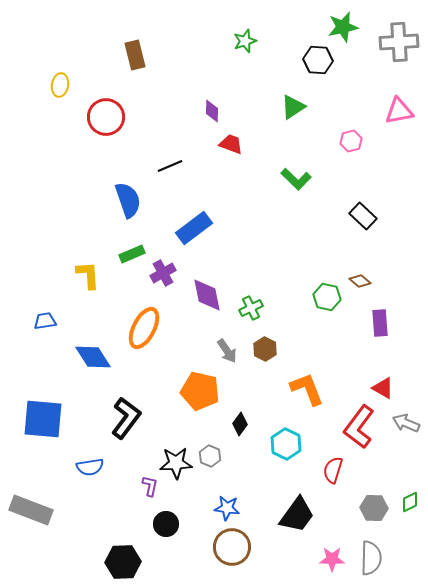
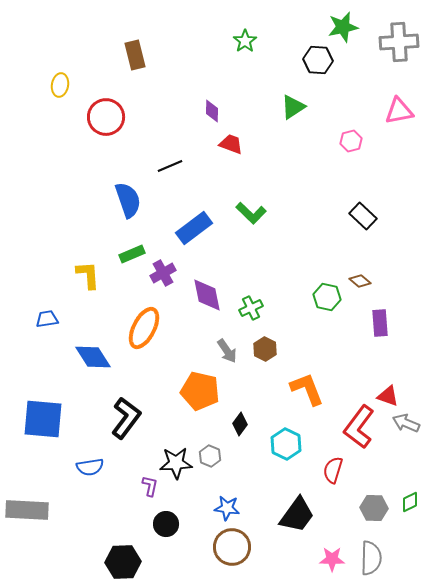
green star at (245, 41): rotated 15 degrees counterclockwise
green L-shape at (296, 179): moved 45 px left, 34 px down
blue trapezoid at (45, 321): moved 2 px right, 2 px up
red triangle at (383, 388): moved 5 px right, 8 px down; rotated 10 degrees counterclockwise
gray rectangle at (31, 510): moved 4 px left; rotated 18 degrees counterclockwise
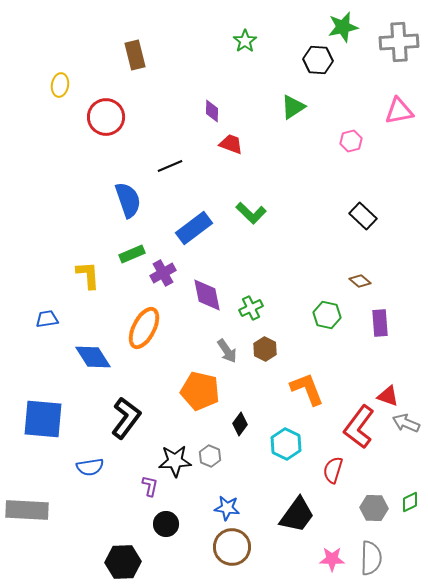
green hexagon at (327, 297): moved 18 px down
black star at (176, 463): moved 1 px left, 2 px up
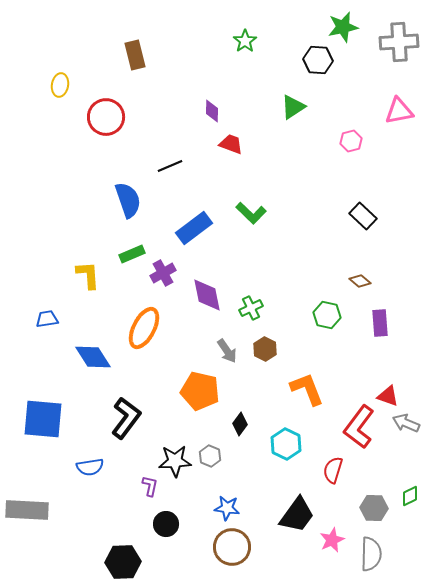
green diamond at (410, 502): moved 6 px up
gray semicircle at (371, 558): moved 4 px up
pink star at (332, 559): moved 19 px up; rotated 25 degrees counterclockwise
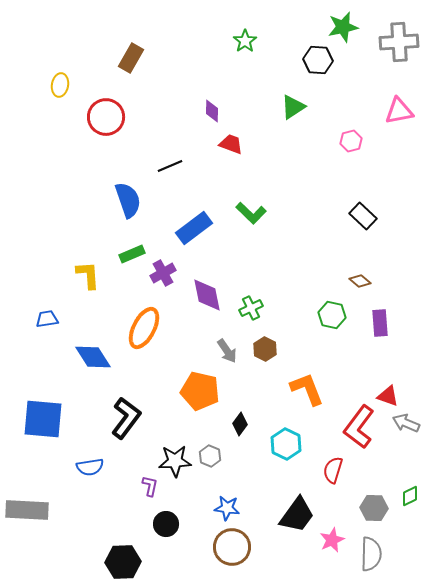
brown rectangle at (135, 55): moved 4 px left, 3 px down; rotated 44 degrees clockwise
green hexagon at (327, 315): moved 5 px right
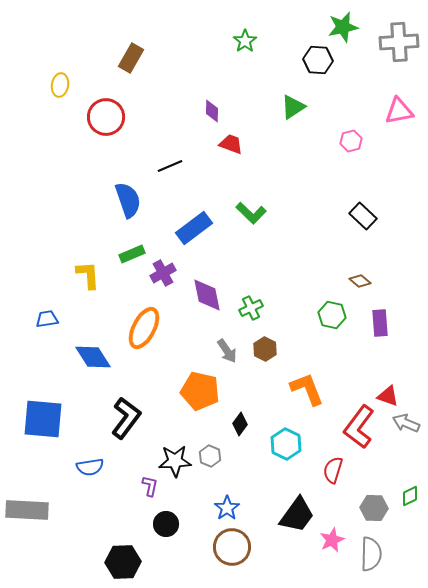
blue star at (227, 508): rotated 30 degrees clockwise
